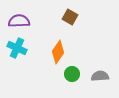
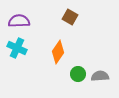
green circle: moved 6 px right
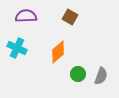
purple semicircle: moved 7 px right, 5 px up
orange diamond: rotated 15 degrees clockwise
gray semicircle: moved 1 px right; rotated 114 degrees clockwise
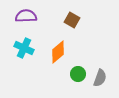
brown square: moved 2 px right, 3 px down
cyan cross: moved 7 px right
gray semicircle: moved 1 px left, 2 px down
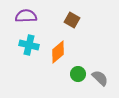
cyan cross: moved 5 px right, 3 px up; rotated 12 degrees counterclockwise
gray semicircle: rotated 66 degrees counterclockwise
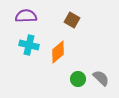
green circle: moved 5 px down
gray semicircle: moved 1 px right
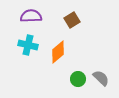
purple semicircle: moved 5 px right
brown square: rotated 28 degrees clockwise
cyan cross: moved 1 px left
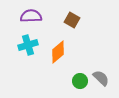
brown square: rotated 28 degrees counterclockwise
cyan cross: rotated 30 degrees counterclockwise
green circle: moved 2 px right, 2 px down
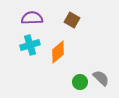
purple semicircle: moved 1 px right, 2 px down
cyan cross: moved 2 px right
green circle: moved 1 px down
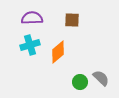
brown square: rotated 28 degrees counterclockwise
